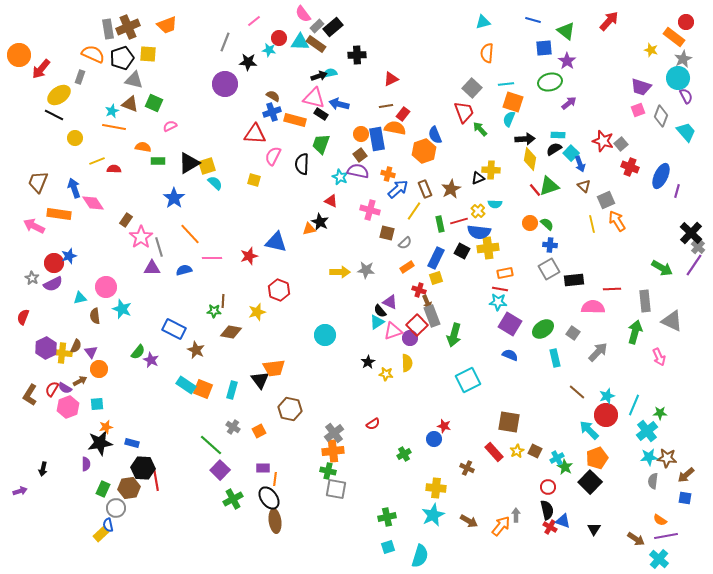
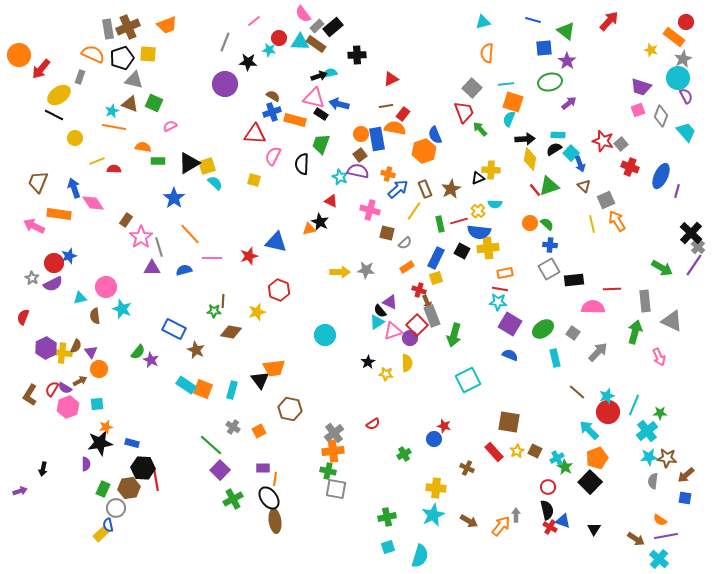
red circle at (606, 415): moved 2 px right, 3 px up
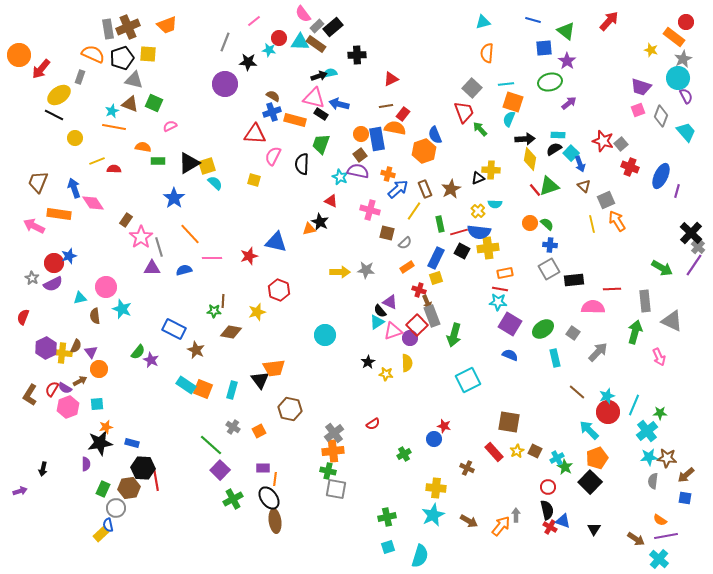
red line at (459, 221): moved 11 px down
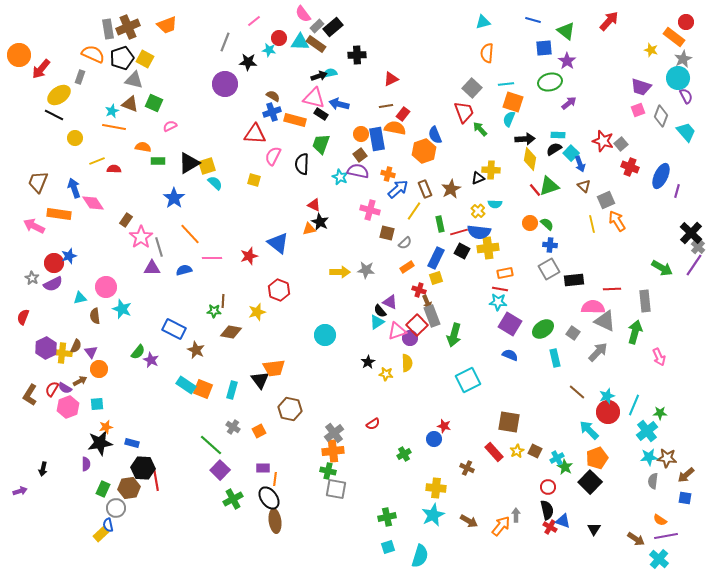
yellow square at (148, 54): moved 3 px left, 5 px down; rotated 24 degrees clockwise
red triangle at (331, 201): moved 17 px left, 4 px down
blue triangle at (276, 242): moved 2 px right, 1 px down; rotated 25 degrees clockwise
gray triangle at (672, 321): moved 67 px left
pink triangle at (393, 331): moved 4 px right
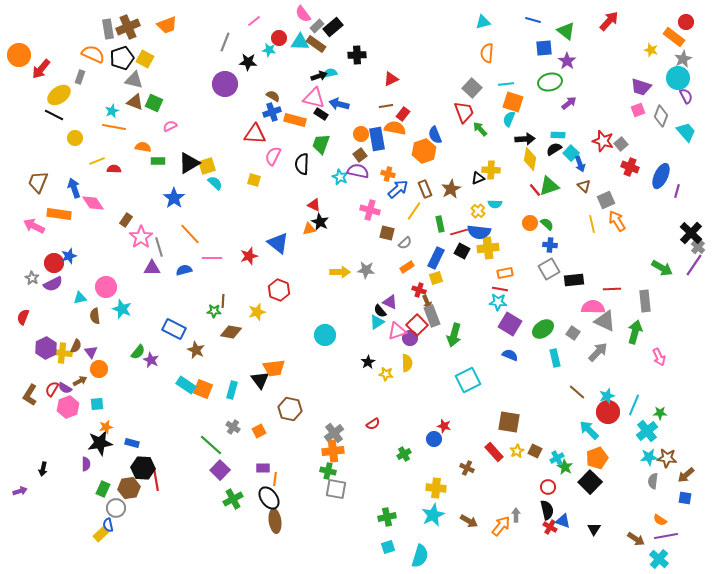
brown triangle at (130, 104): moved 5 px right, 2 px up
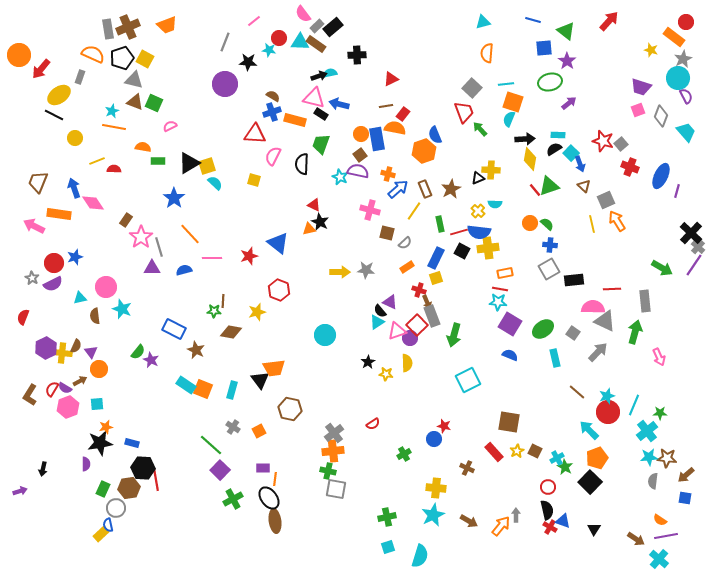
blue star at (69, 256): moved 6 px right, 1 px down
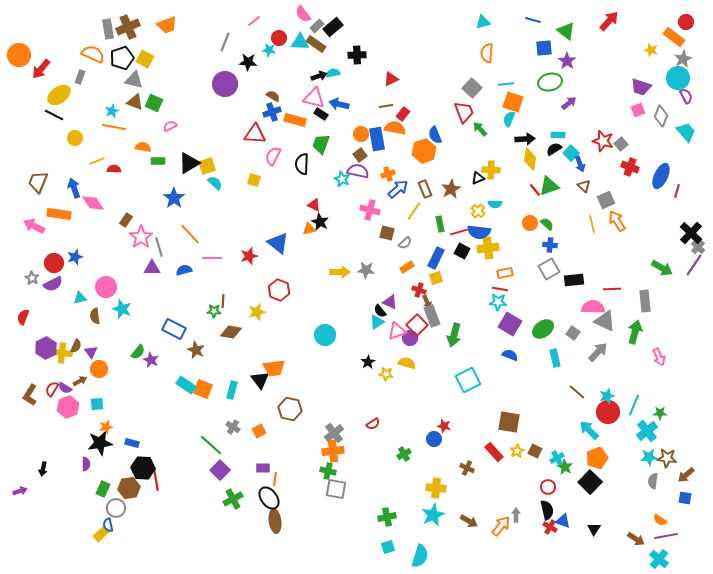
cyan semicircle at (330, 73): moved 3 px right
orange cross at (388, 174): rotated 32 degrees counterclockwise
cyan star at (340, 177): moved 2 px right, 2 px down
yellow semicircle at (407, 363): rotated 72 degrees counterclockwise
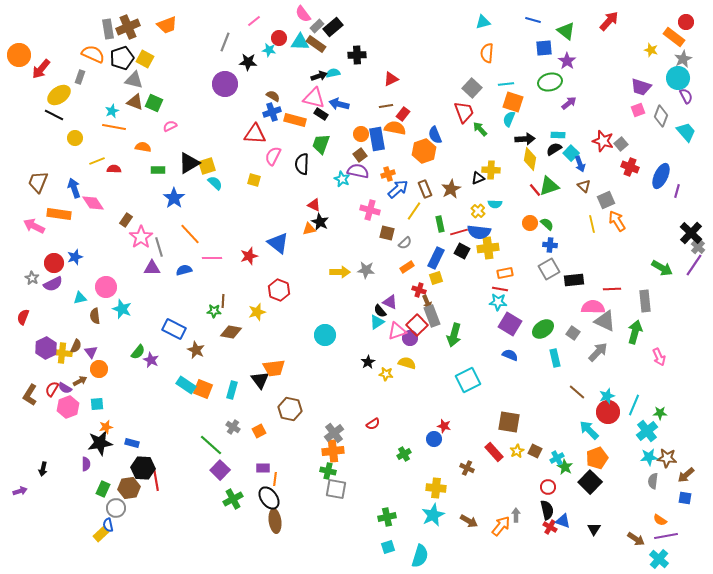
green rectangle at (158, 161): moved 9 px down
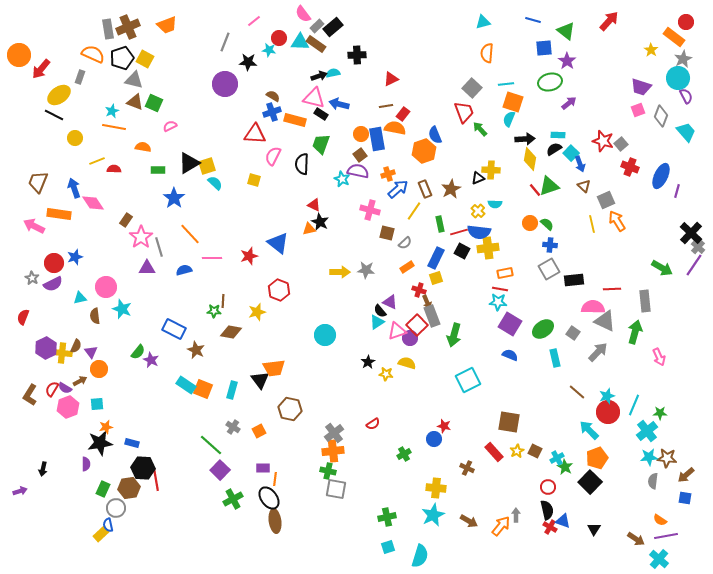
yellow star at (651, 50): rotated 16 degrees clockwise
purple triangle at (152, 268): moved 5 px left
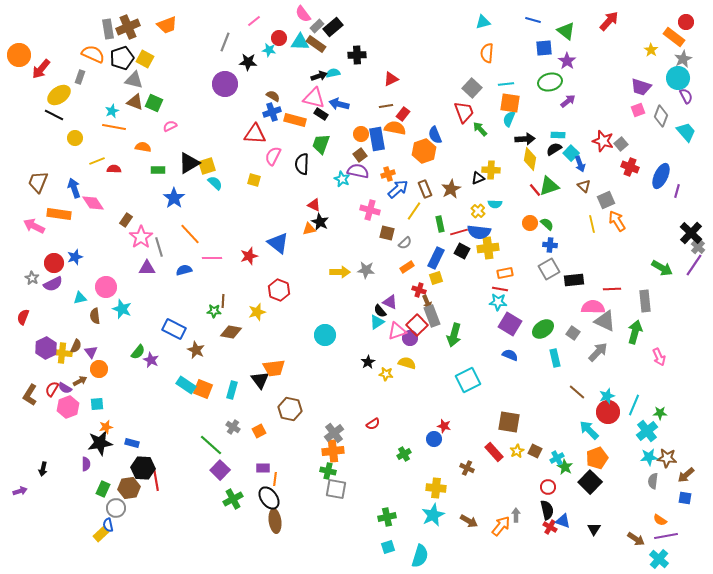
orange square at (513, 102): moved 3 px left, 1 px down; rotated 10 degrees counterclockwise
purple arrow at (569, 103): moved 1 px left, 2 px up
